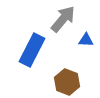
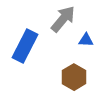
blue rectangle: moved 7 px left, 4 px up
brown hexagon: moved 7 px right, 5 px up; rotated 10 degrees clockwise
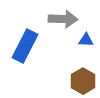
gray arrow: rotated 52 degrees clockwise
brown hexagon: moved 9 px right, 4 px down
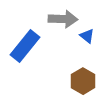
blue triangle: moved 1 px right, 4 px up; rotated 35 degrees clockwise
blue rectangle: rotated 12 degrees clockwise
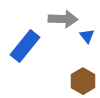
blue triangle: rotated 14 degrees clockwise
